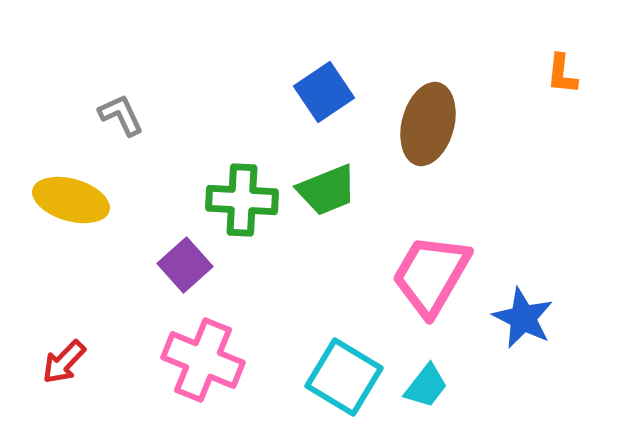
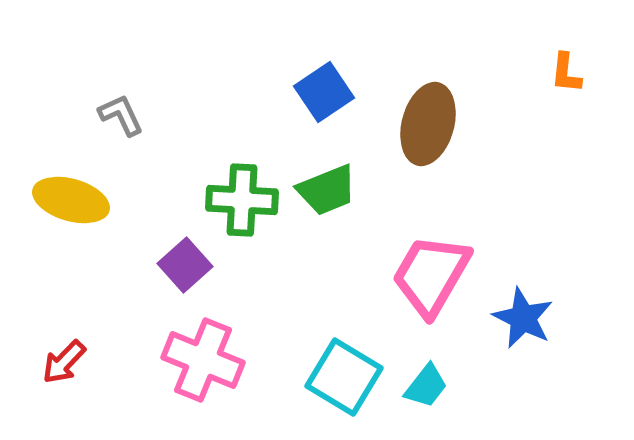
orange L-shape: moved 4 px right, 1 px up
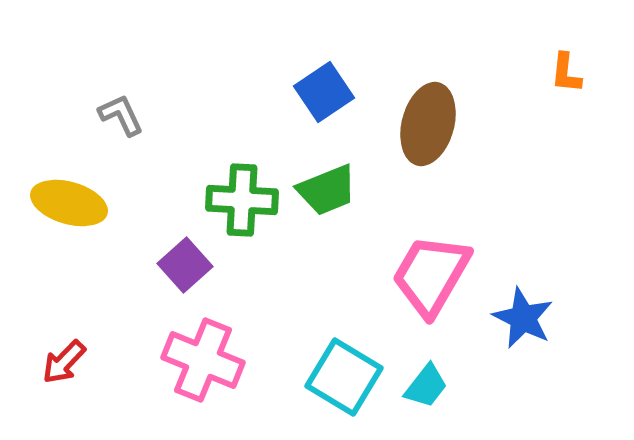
yellow ellipse: moved 2 px left, 3 px down
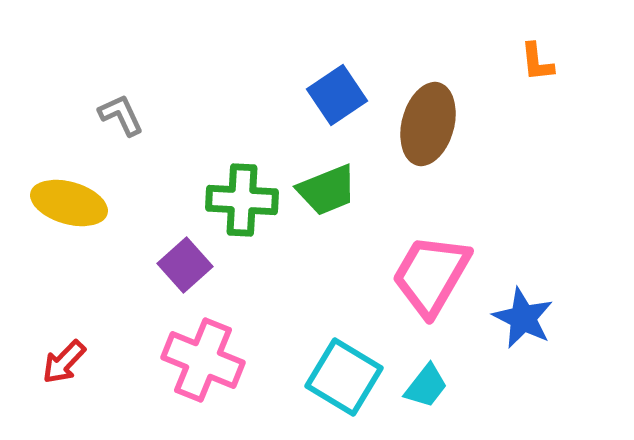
orange L-shape: moved 29 px left, 11 px up; rotated 12 degrees counterclockwise
blue square: moved 13 px right, 3 px down
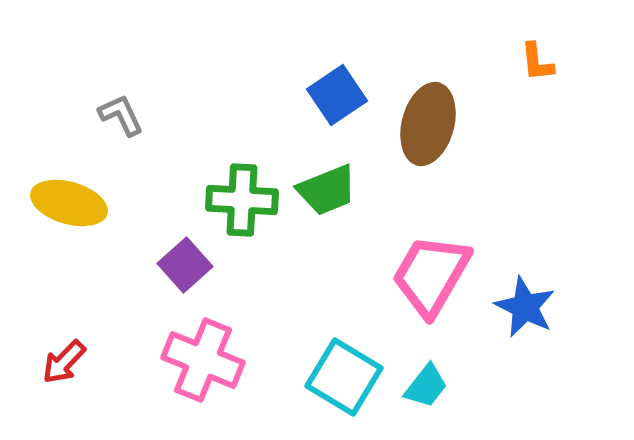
blue star: moved 2 px right, 11 px up
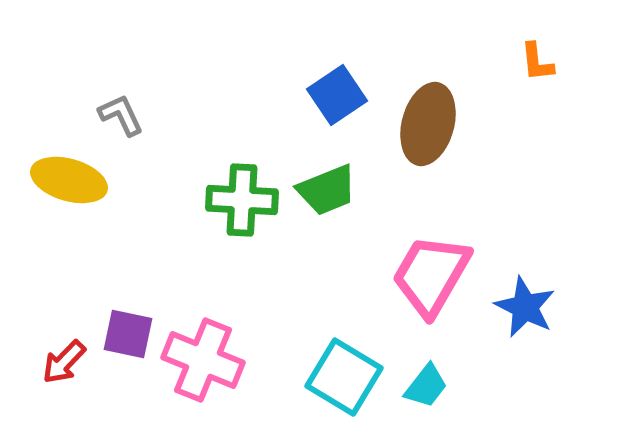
yellow ellipse: moved 23 px up
purple square: moved 57 px left, 69 px down; rotated 36 degrees counterclockwise
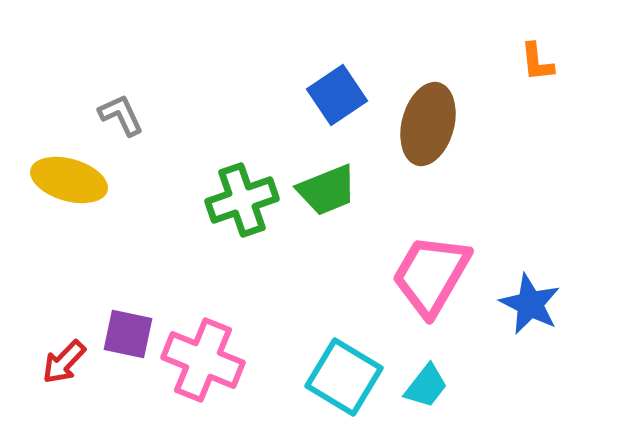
green cross: rotated 22 degrees counterclockwise
blue star: moved 5 px right, 3 px up
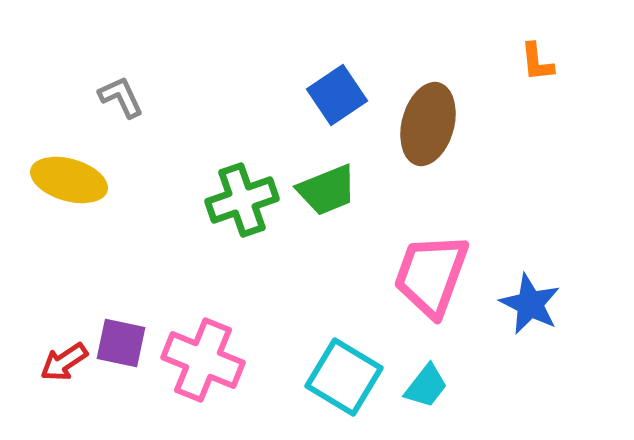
gray L-shape: moved 18 px up
pink trapezoid: rotated 10 degrees counterclockwise
purple square: moved 7 px left, 9 px down
red arrow: rotated 12 degrees clockwise
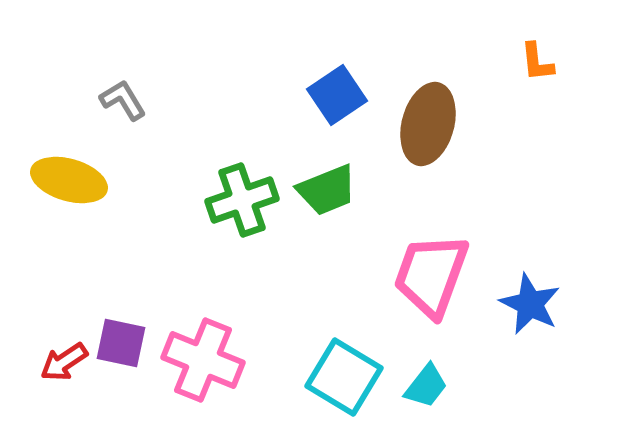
gray L-shape: moved 2 px right, 3 px down; rotated 6 degrees counterclockwise
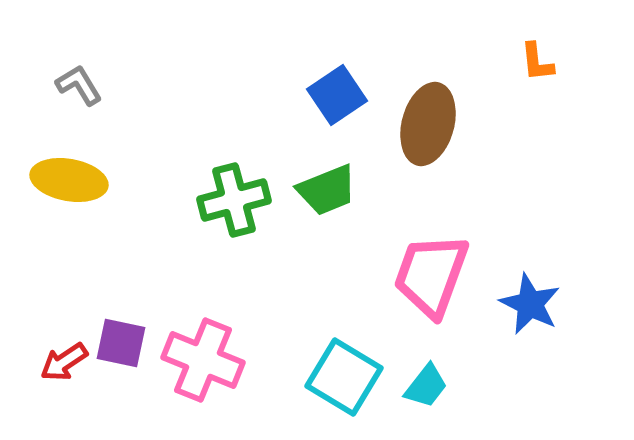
gray L-shape: moved 44 px left, 15 px up
yellow ellipse: rotated 6 degrees counterclockwise
green cross: moved 8 px left; rotated 4 degrees clockwise
